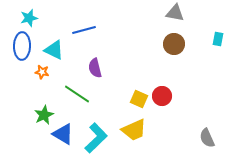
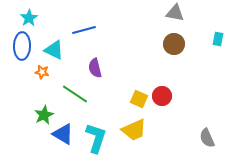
cyan star: rotated 18 degrees counterclockwise
green line: moved 2 px left
cyan L-shape: rotated 28 degrees counterclockwise
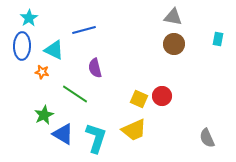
gray triangle: moved 2 px left, 4 px down
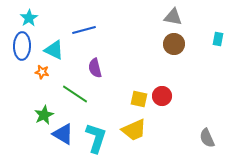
yellow square: rotated 12 degrees counterclockwise
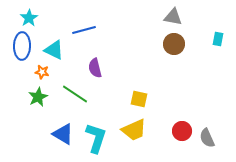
red circle: moved 20 px right, 35 px down
green star: moved 6 px left, 18 px up
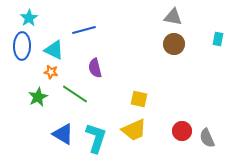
orange star: moved 9 px right
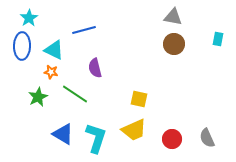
red circle: moved 10 px left, 8 px down
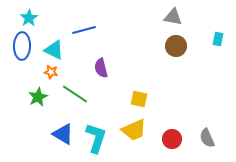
brown circle: moved 2 px right, 2 px down
purple semicircle: moved 6 px right
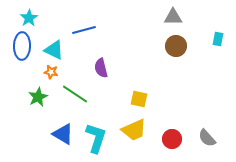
gray triangle: rotated 12 degrees counterclockwise
gray semicircle: rotated 18 degrees counterclockwise
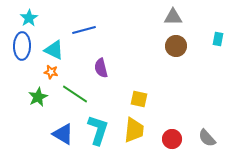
yellow trapezoid: rotated 60 degrees counterclockwise
cyan L-shape: moved 2 px right, 8 px up
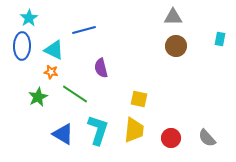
cyan rectangle: moved 2 px right
red circle: moved 1 px left, 1 px up
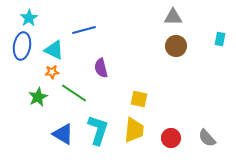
blue ellipse: rotated 8 degrees clockwise
orange star: moved 1 px right; rotated 16 degrees counterclockwise
green line: moved 1 px left, 1 px up
